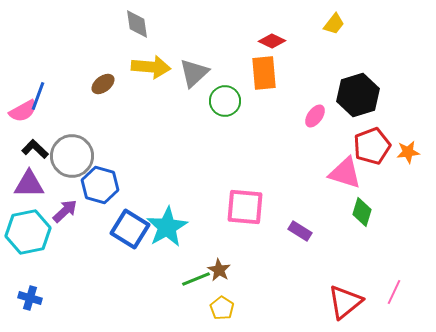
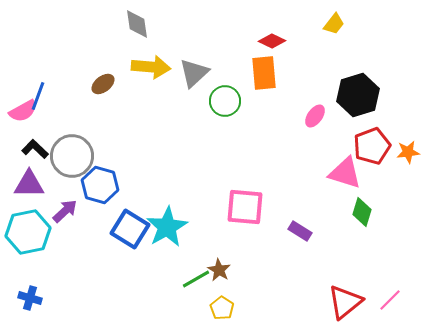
green line: rotated 8 degrees counterclockwise
pink line: moved 4 px left, 8 px down; rotated 20 degrees clockwise
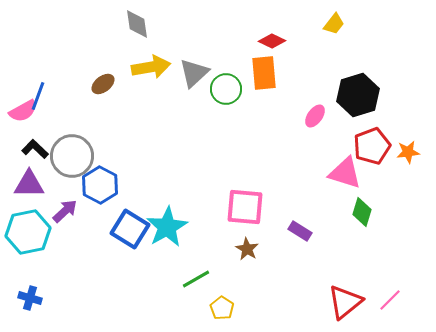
yellow arrow: rotated 15 degrees counterclockwise
green circle: moved 1 px right, 12 px up
blue hexagon: rotated 12 degrees clockwise
brown star: moved 28 px right, 21 px up
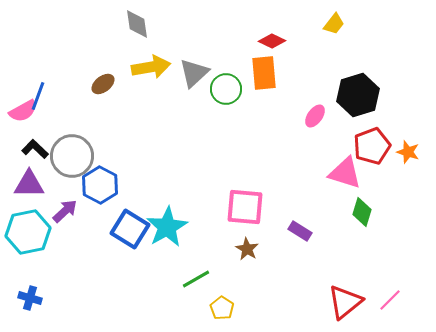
orange star: rotated 25 degrees clockwise
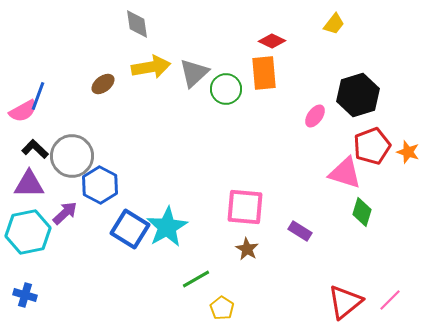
purple arrow: moved 2 px down
blue cross: moved 5 px left, 3 px up
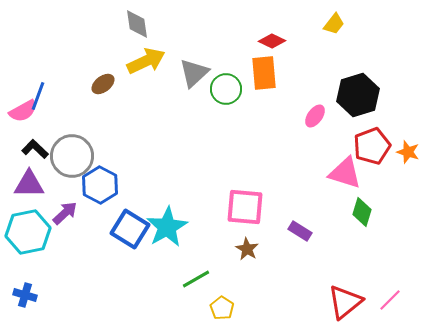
yellow arrow: moved 5 px left, 6 px up; rotated 15 degrees counterclockwise
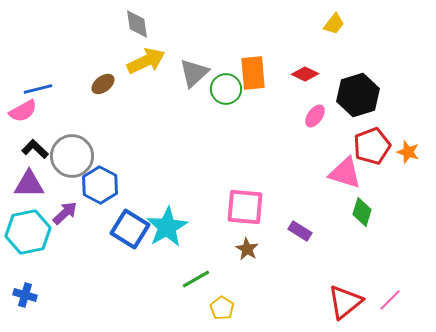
red diamond: moved 33 px right, 33 px down
orange rectangle: moved 11 px left
blue line: moved 7 px up; rotated 56 degrees clockwise
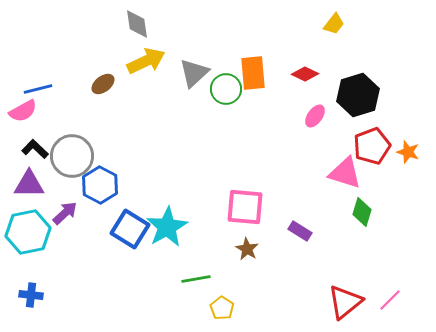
green line: rotated 20 degrees clockwise
blue cross: moved 6 px right; rotated 10 degrees counterclockwise
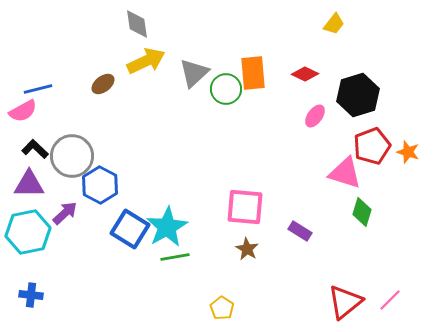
green line: moved 21 px left, 22 px up
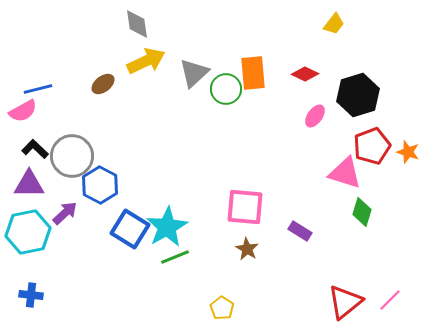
green line: rotated 12 degrees counterclockwise
